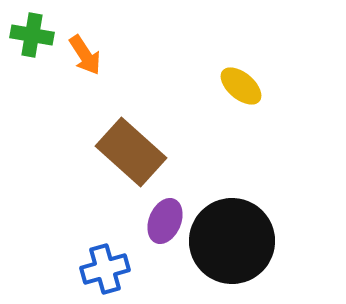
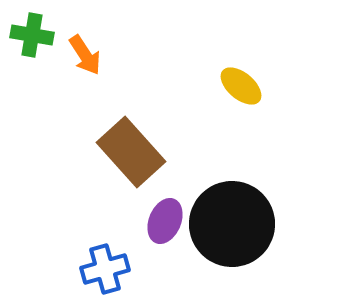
brown rectangle: rotated 6 degrees clockwise
black circle: moved 17 px up
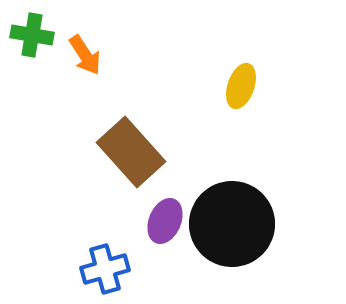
yellow ellipse: rotated 69 degrees clockwise
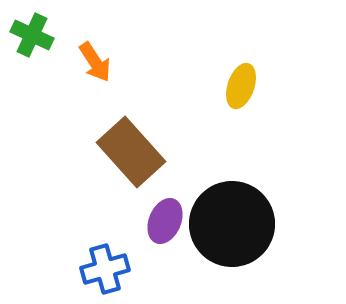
green cross: rotated 15 degrees clockwise
orange arrow: moved 10 px right, 7 px down
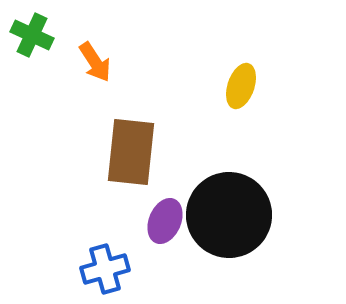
brown rectangle: rotated 48 degrees clockwise
black circle: moved 3 px left, 9 px up
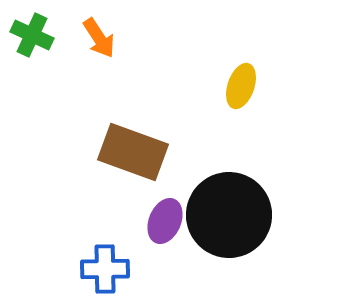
orange arrow: moved 4 px right, 24 px up
brown rectangle: moved 2 px right; rotated 76 degrees counterclockwise
blue cross: rotated 15 degrees clockwise
